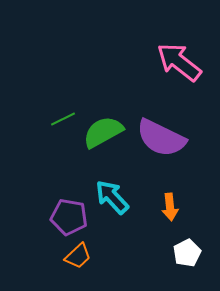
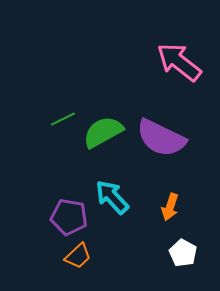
orange arrow: rotated 24 degrees clockwise
white pentagon: moved 4 px left; rotated 16 degrees counterclockwise
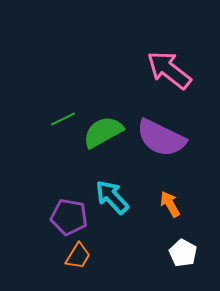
pink arrow: moved 10 px left, 8 px down
orange arrow: moved 3 px up; rotated 132 degrees clockwise
orange trapezoid: rotated 16 degrees counterclockwise
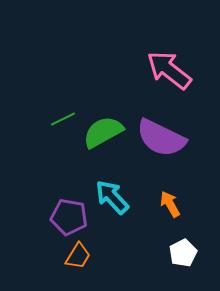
white pentagon: rotated 16 degrees clockwise
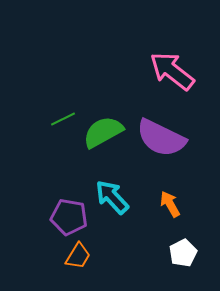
pink arrow: moved 3 px right, 1 px down
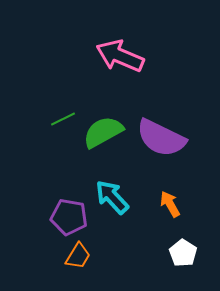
pink arrow: moved 52 px left, 15 px up; rotated 15 degrees counterclockwise
white pentagon: rotated 12 degrees counterclockwise
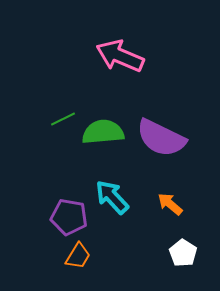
green semicircle: rotated 24 degrees clockwise
orange arrow: rotated 20 degrees counterclockwise
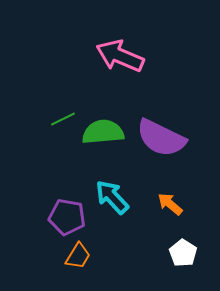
purple pentagon: moved 2 px left
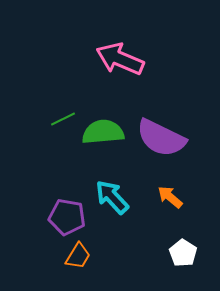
pink arrow: moved 3 px down
orange arrow: moved 7 px up
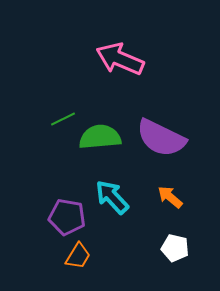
green semicircle: moved 3 px left, 5 px down
white pentagon: moved 8 px left, 5 px up; rotated 20 degrees counterclockwise
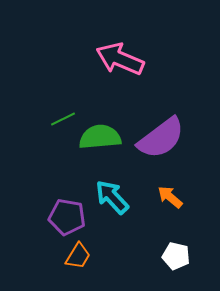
purple semicircle: rotated 63 degrees counterclockwise
white pentagon: moved 1 px right, 8 px down
